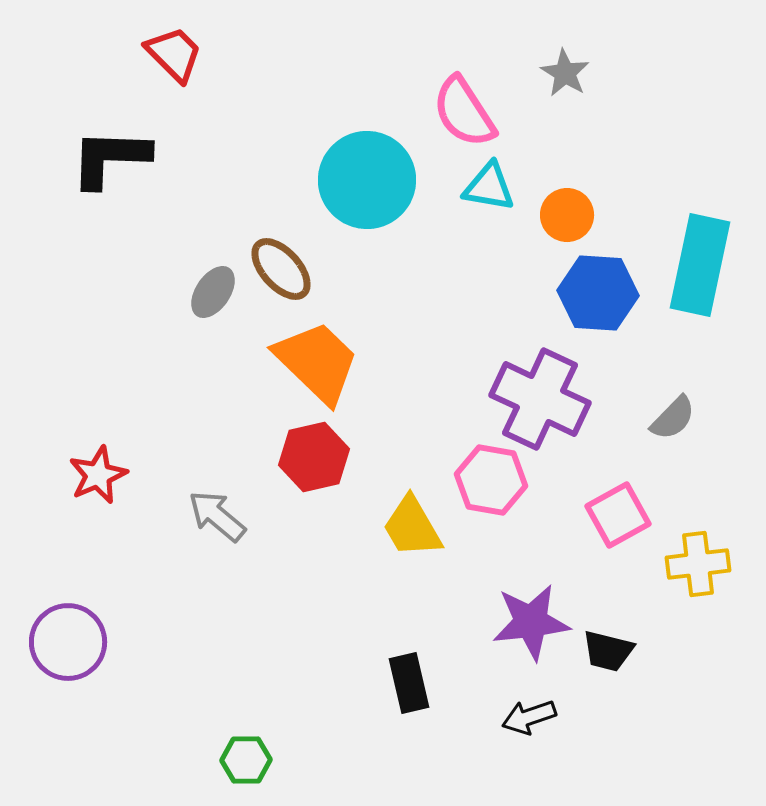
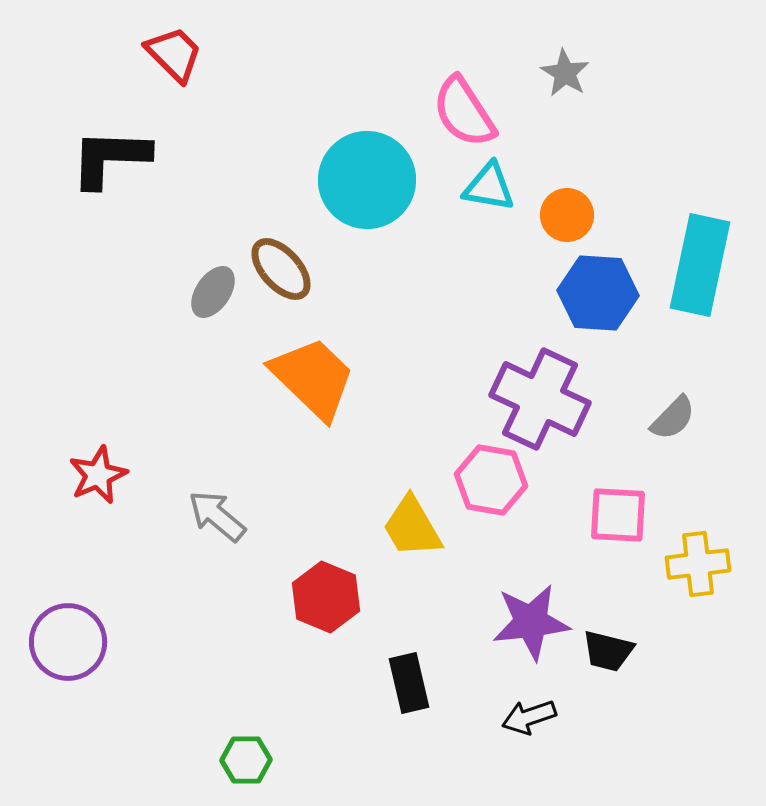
orange trapezoid: moved 4 px left, 16 px down
red hexagon: moved 12 px right, 140 px down; rotated 24 degrees counterclockwise
pink square: rotated 32 degrees clockwise
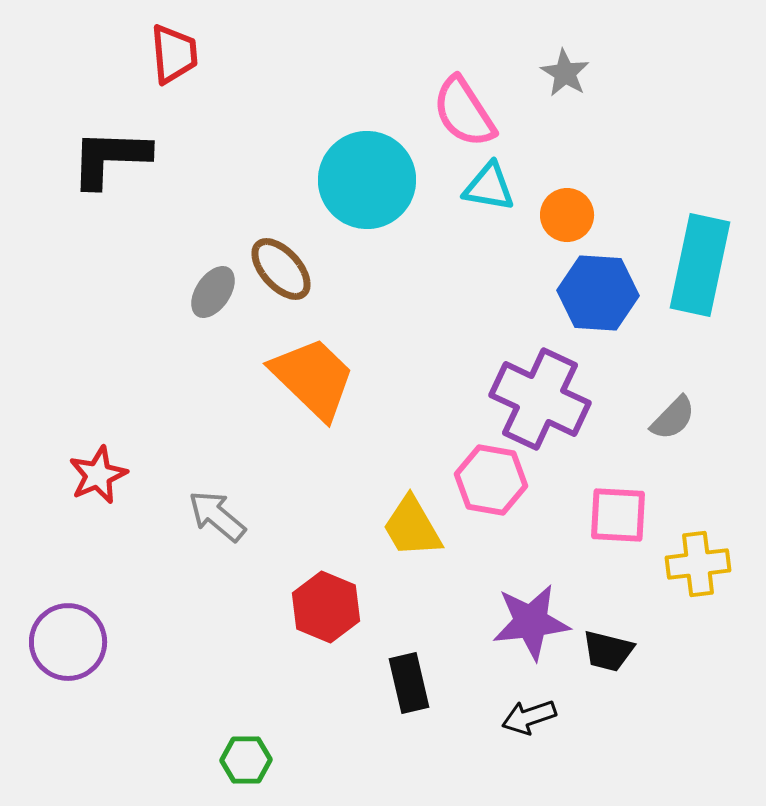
red trapezoid: rotated 40 degrees clockwise
red hexagon: moved 10 px down
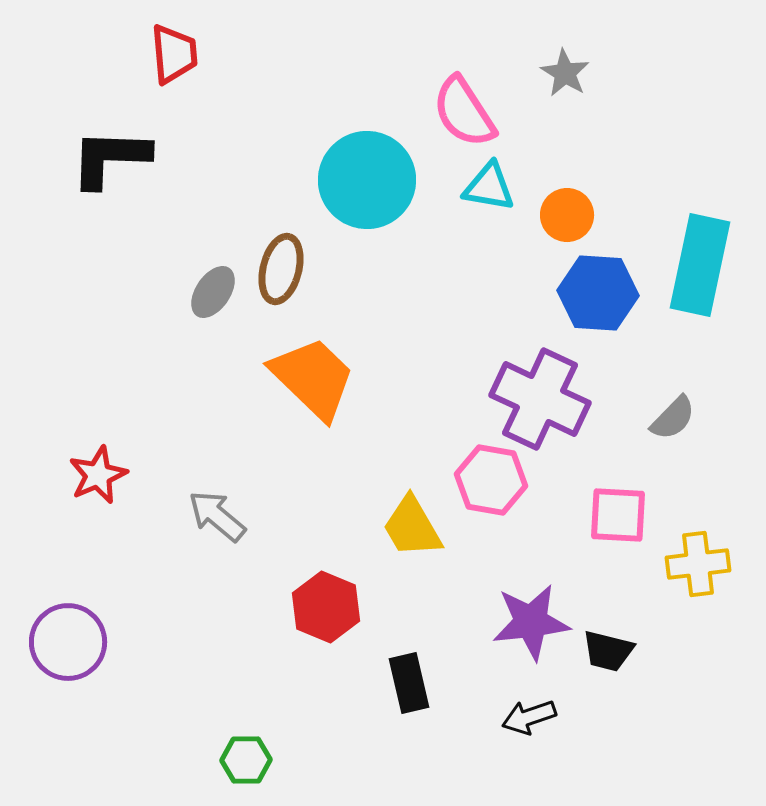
brown ellipse: rotated 56 degrees clockwise
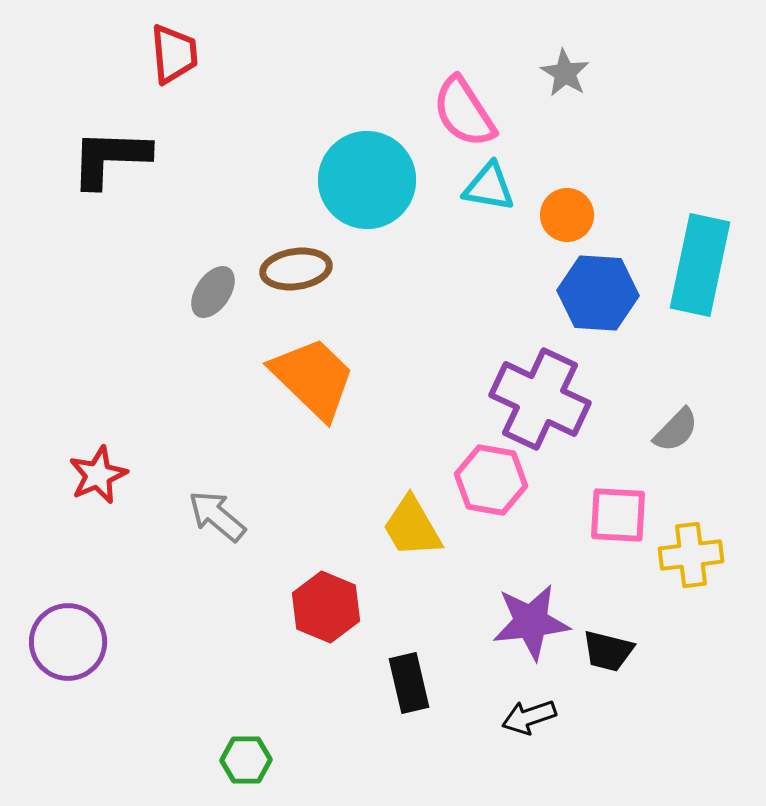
brown ellipse: moved 15 px right; rotated 68 degrees clockwise
gray semicircle: moved 3 px right, 12 px down
yellow cross: moved 7 px left, 9 px up
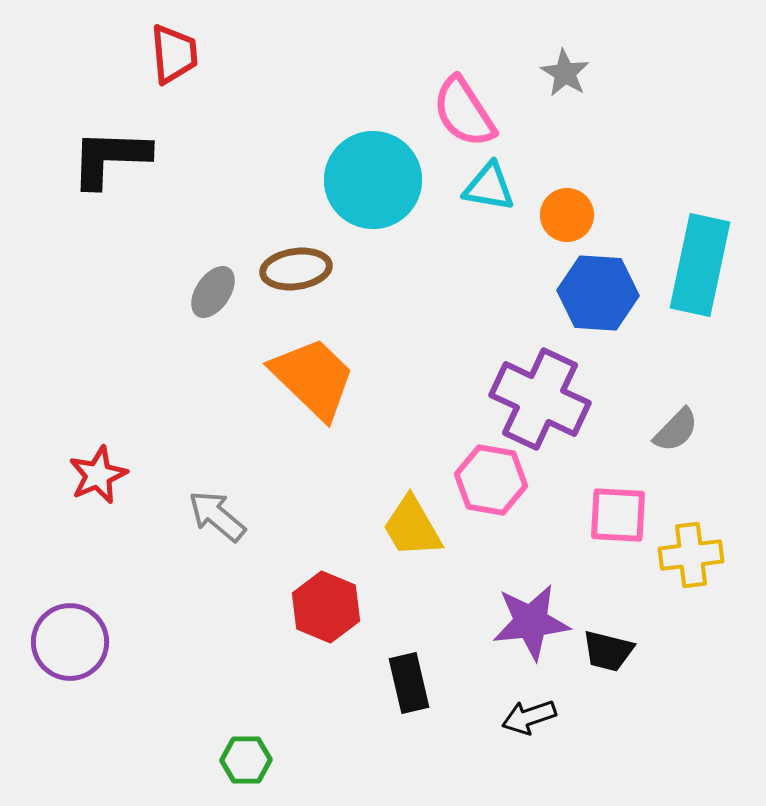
cyan circle: moved 6 px right
purple circle: moved 2 px right
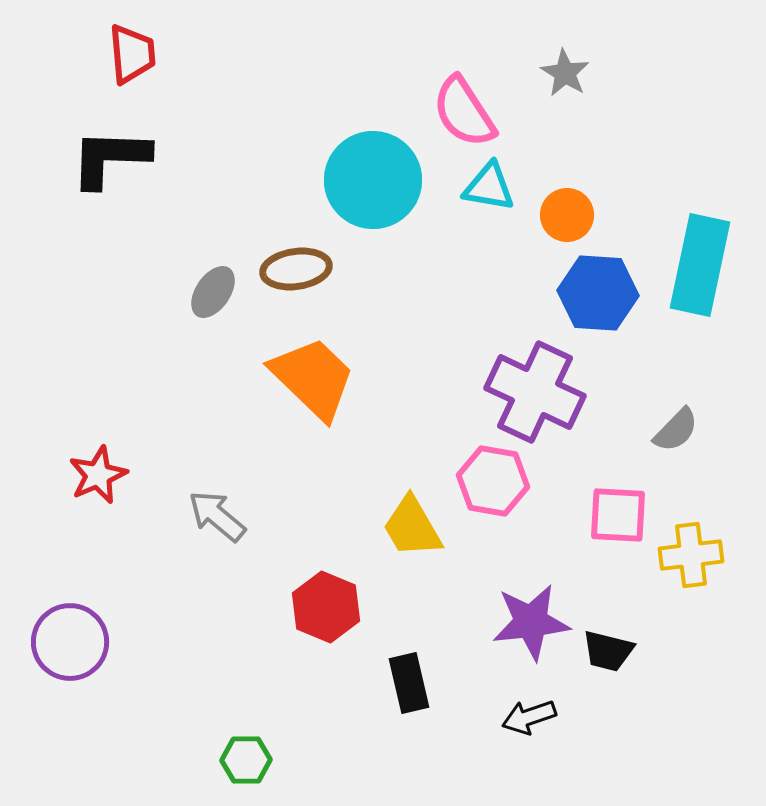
red trapezoid: moved 42 px left
purple cross: moved 5 px left, 7 px up
pink hexagon: moved 2 px right, 1 px down
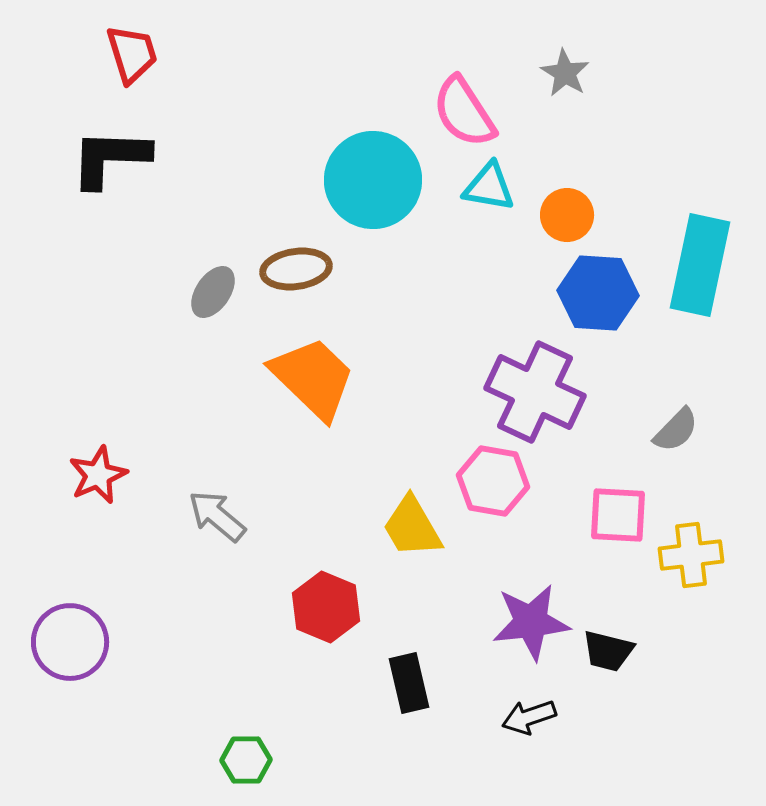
red trapezoid: rotated 12 degrees counterclockwise
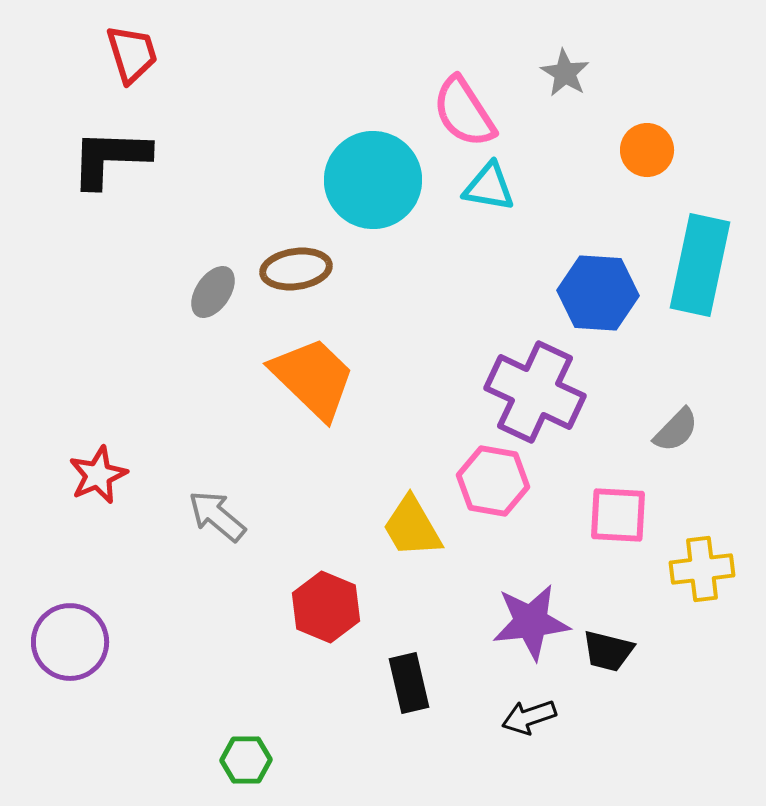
orange circle: moved 80 px right, 65 px up
yellow cross: moved 11 px right, 14 px down
